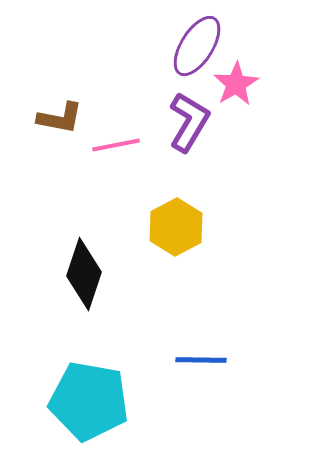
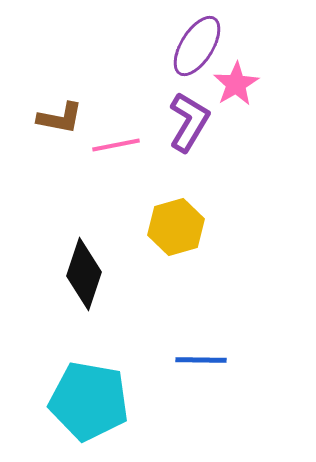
yellow hexagon: rotated 12 degrees clockwise
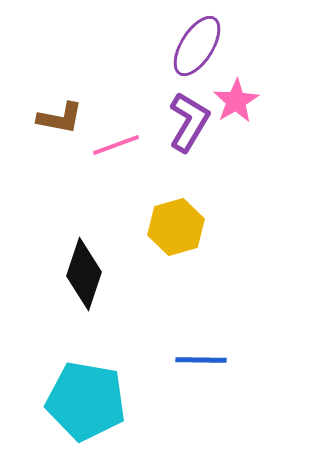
pink star: moved 17 px down
pink line: rotated 9 degrees counterclockwise
cyan pentagon: moved 3 px left
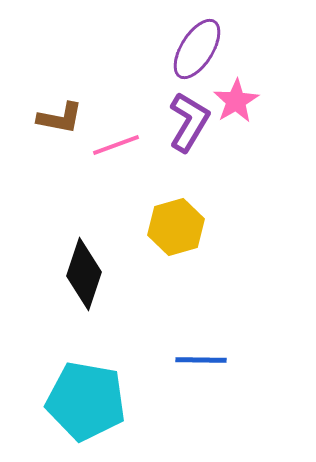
purple ellipse: moved 3 px down
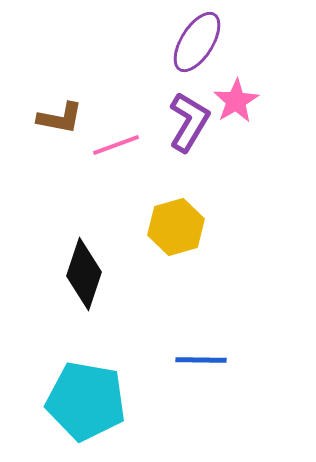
purple ellipse: moved 7 px up
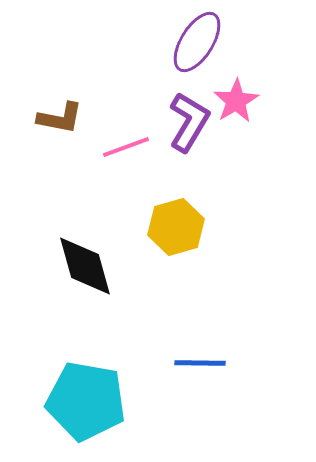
pink line: moved 10 px right, 2 px down
black diamond: moved 1 px right, 8 px up; rotated 34 degrees counterclockwise
blue line: moved 1 px left, 3 px down
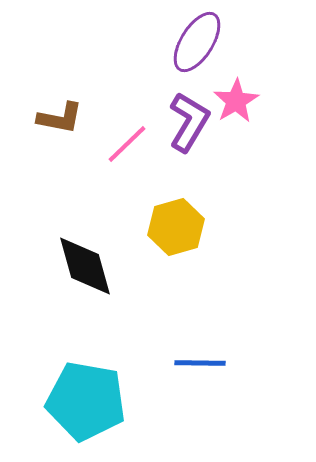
pink line: moved 1 px right, 3 px up; rotated 24 degrees counterclockwise
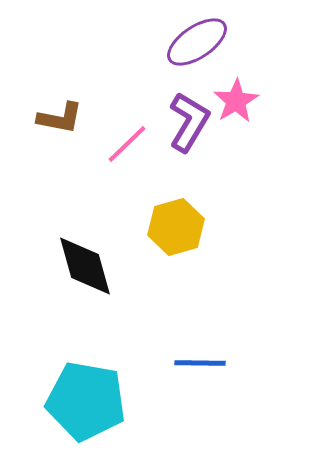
purple ellipse: rotated 24 degrees clockwise
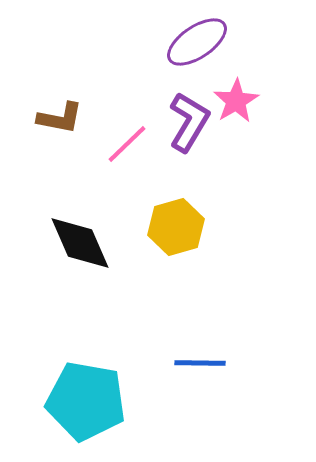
black diamond: moved 5 px left, 23 px up; rotated 8 degrees counterclockwise
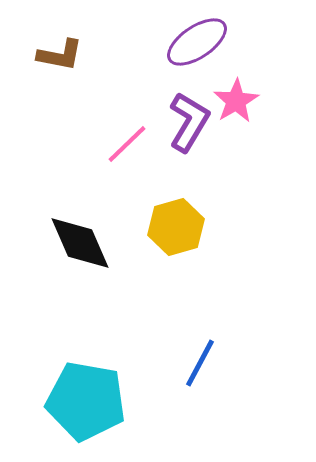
brown L-shape: moved 63 px up
blue line: rotated 63 degrees counterclockwise
